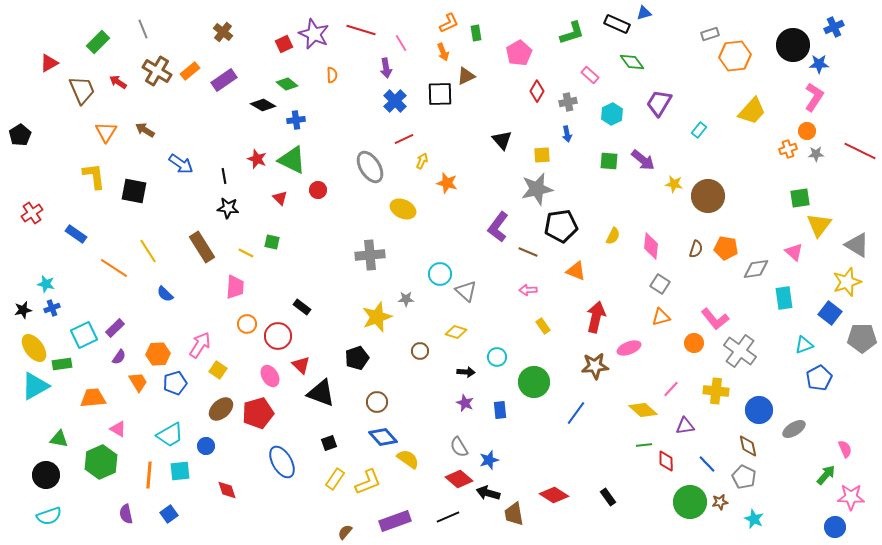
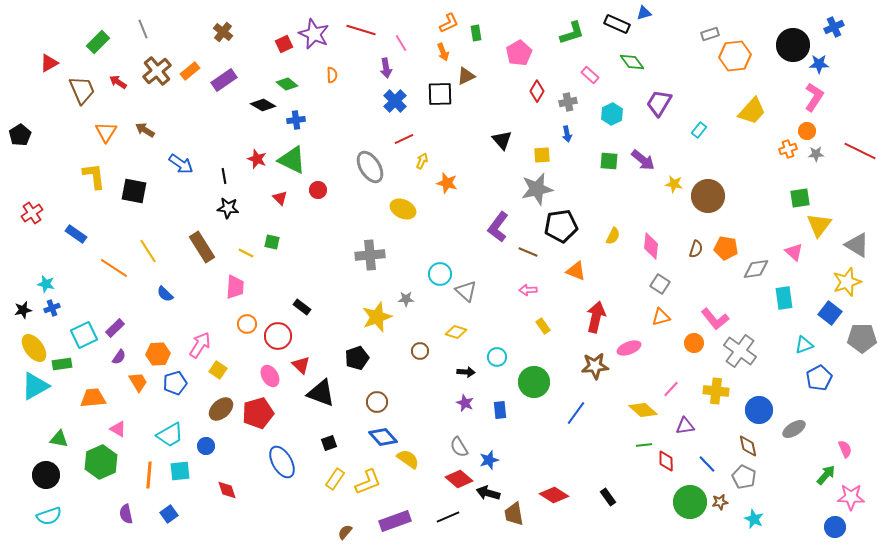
brown cross at (157, 71): rotated 20 degrees clockwise
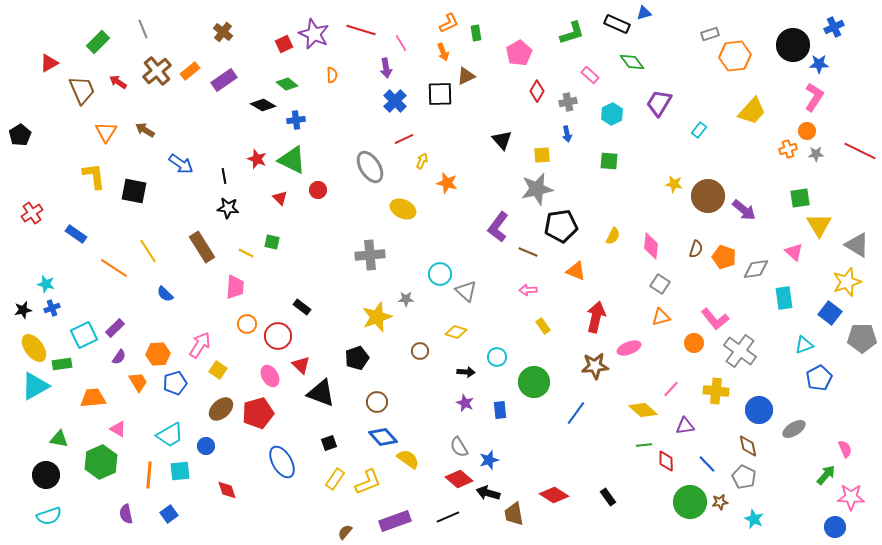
purple arrow at (643, 160): moved 101 px right, 50 px down
yellow triangle at (819, 225): rotated 8 degrees counterclockwise
orange pentagon at (726, 248): moved 2 px left, 9 px down; rotated 10 degrees clockwise
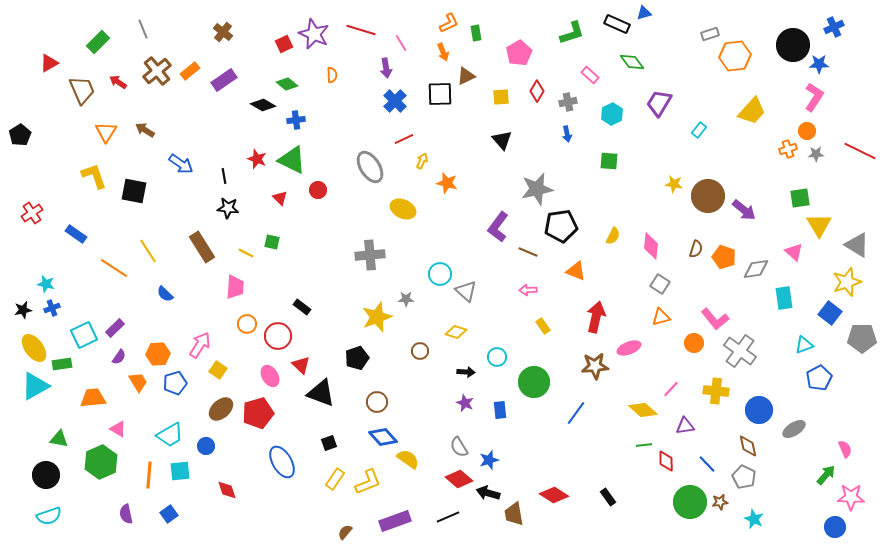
yellow square at (542, 155): moved 41 px left, 58 px up
yellow L-shape at (94, 176): rotated 12 degrees counterclockwise
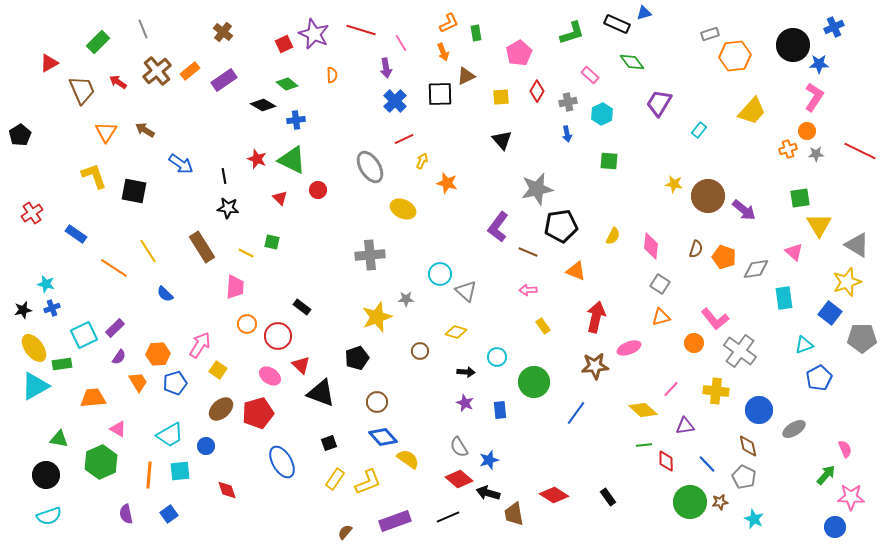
cyan hexagon at (612, 114): moved 10 px left
pink ellipse at (270, 376): rotated 25 degrees counterclockwise
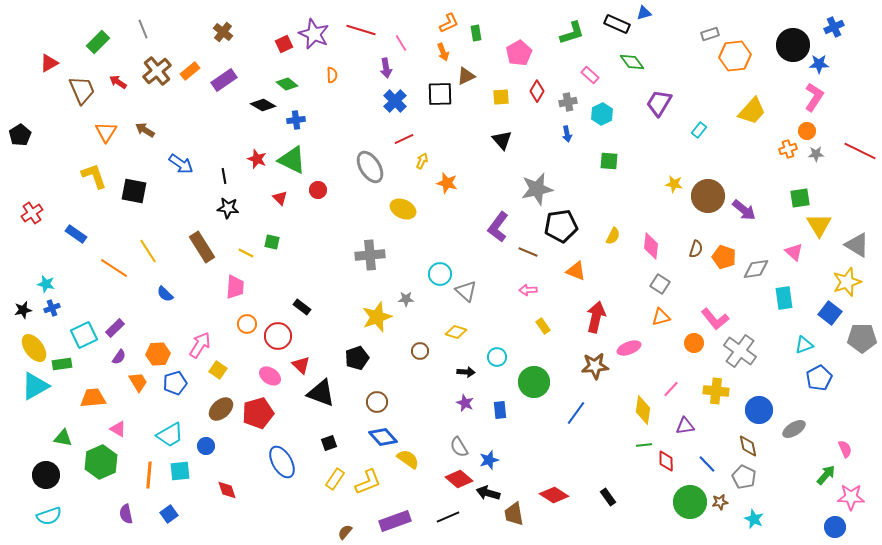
yellow diamond at (643, 410): rotated 56 degrees clockwise
green triangle at (59, 439): moved 4 px right, 1 px up
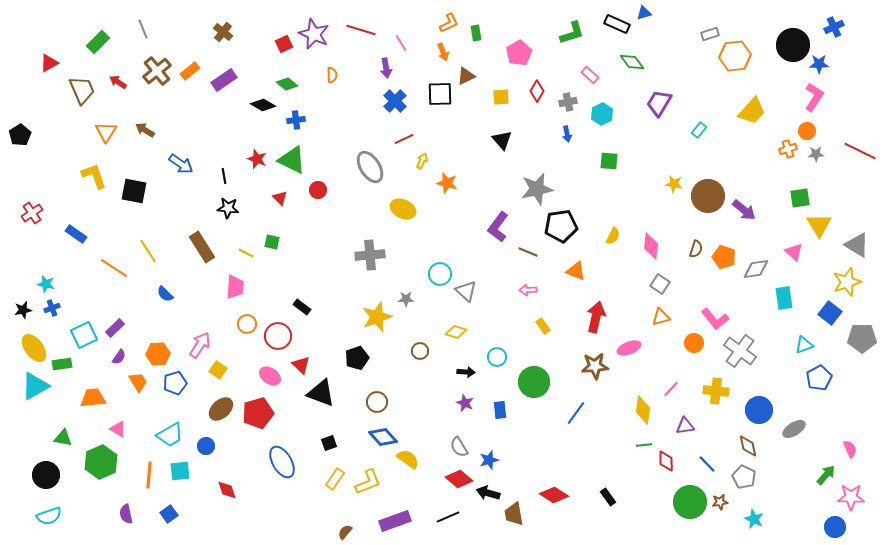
pink semicircle at (845, 449): moved 5 px right
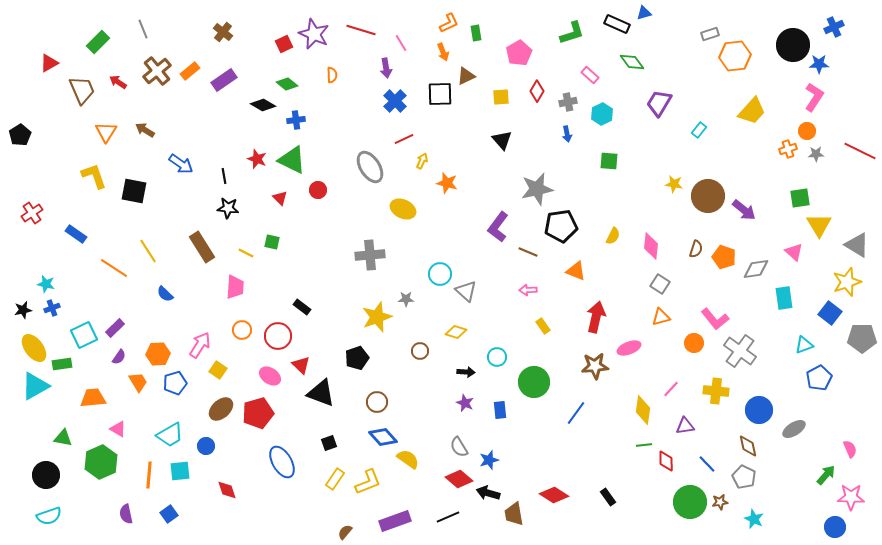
orange circle at (247, 324): moved 5 px left, 6 px down
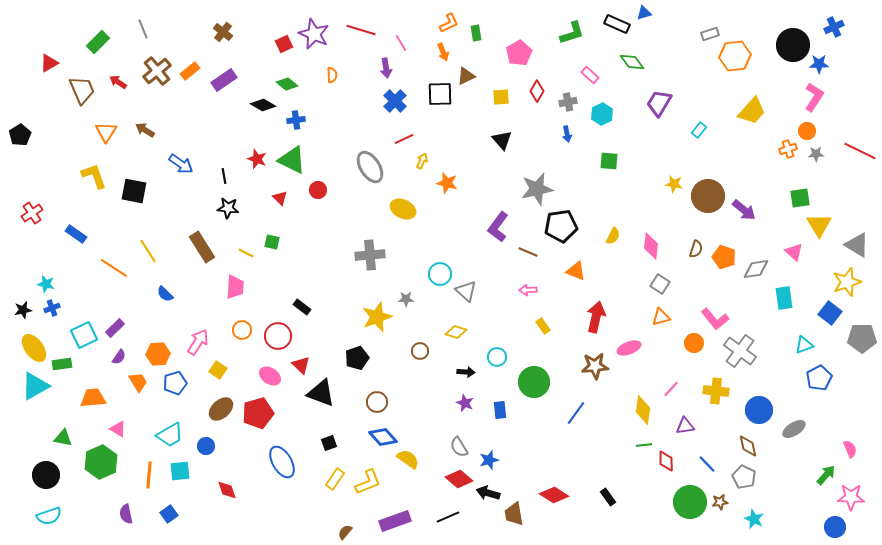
pink arrow at (200, 345): moved 2 px left, 3 px up
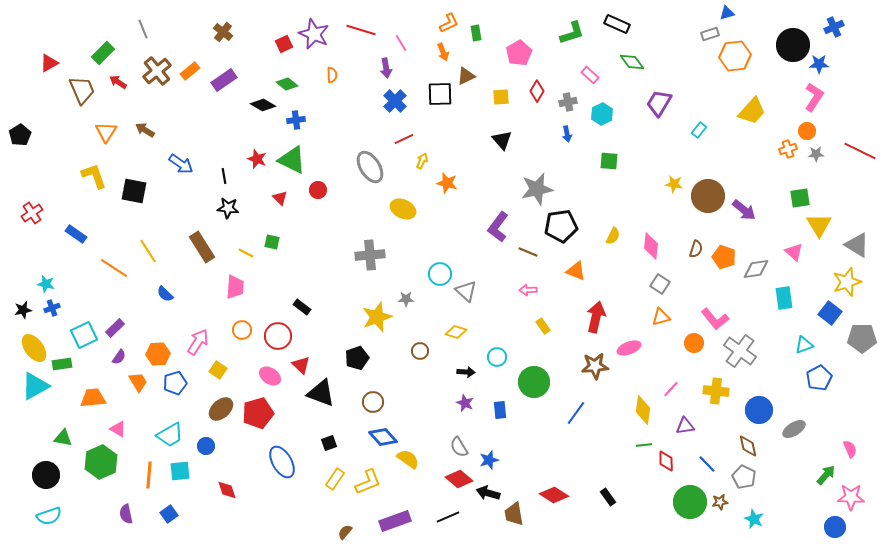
blue triangle at (644, 13): moved 83 px right
green rectangle at (98, 42): moved 5 px right, 11 px down
brown circle at (377, 402): moved 4 px left
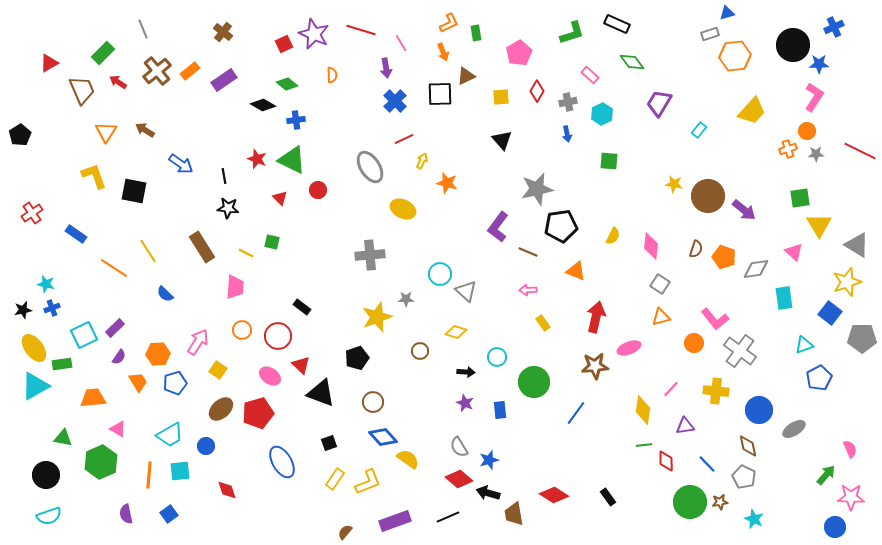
yellow rectangle at (543, 326): moved 3 px up
